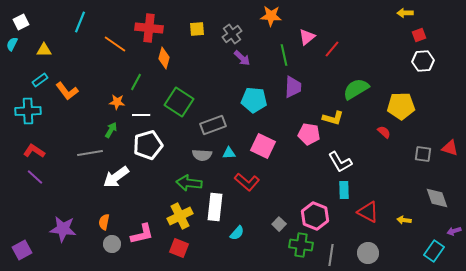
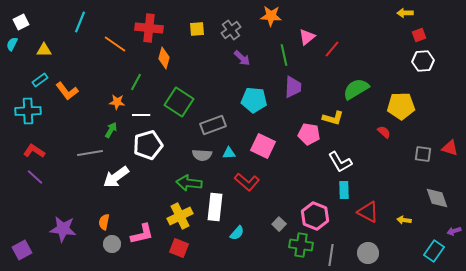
gray cross at (232, 34): moved 1 px left, 4 px up
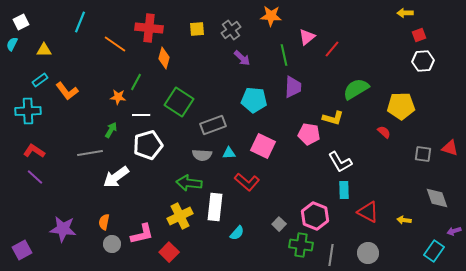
orange star at (117, 102): moved 1 px right, 5 px up
red square at (179, 248): moved 10 px left, 4 px down; rotated 24 degrees clockwise
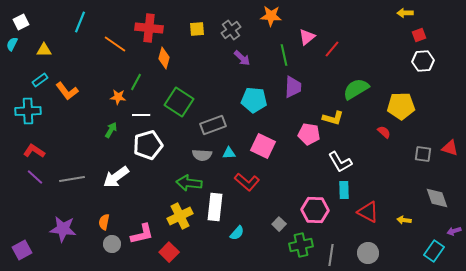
gray line at (90, 153): moved 18 px left, 26 px down
pink hexagon at (315, 216): moved 6 px up; rotated 20 degrees counterclockwise
green cross at (301, 245): rotated 20 degrees counterclockwise
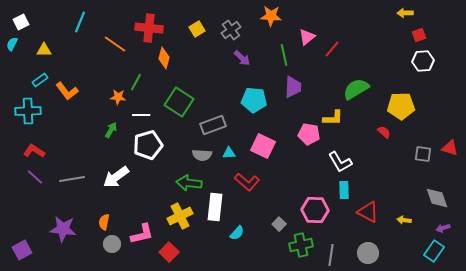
yellow square at (197, 29): rotated 28 degrees counterclockwise
yellow L-shape at (333, 118): rotated 15 degrees counterclockwise
purple arrow at (454, 231): moved 11 px left, 3 px up
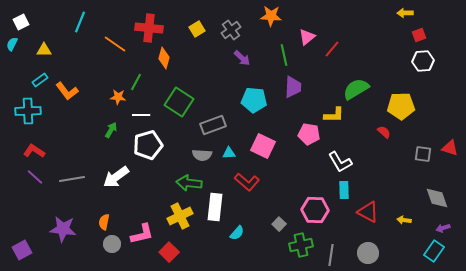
yellow L-shape at (333, 118): moved 1 px right, 3 px up
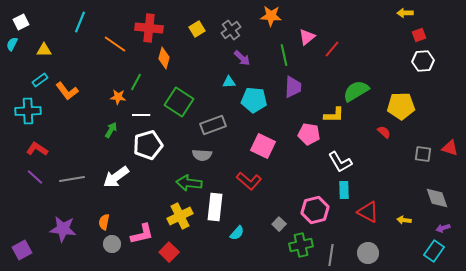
green semicircle at (356, 89): moved 2 px down
red L-shape at (34, 151): moved 3 px right, 2 px up
cyan triangle at (229, 153): moved 71 px up
red L-shape at (247, 182): moved 2 px right, 1 px up
pink hexagon at (315, 210): rotated 16 degrees counterclockwise
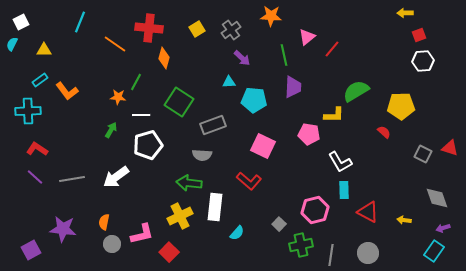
gray square at (423, 154): rotated 18 degrees clockwise
purple square at (22, 250): moved 9 px right
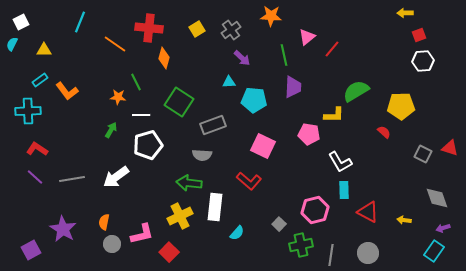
green line at (136, 82): rotated 54 degrees counterclockwise
purple star at (63, 229): rotated 24 degrees clockwise
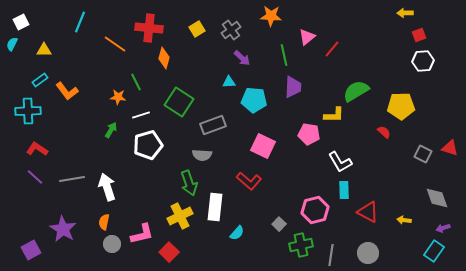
white line at (141, 115): rotated 18 degrees counterclockwise
white arrow at (116, 177): moved 9 px left, 10 px down; rotated 108 degrees clockwise
green arrow at (189, 183): rotated 115 degrees counterclockwise
